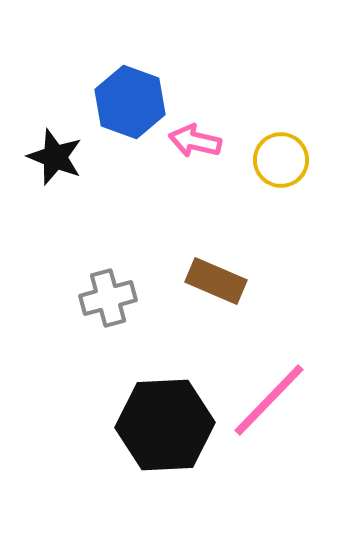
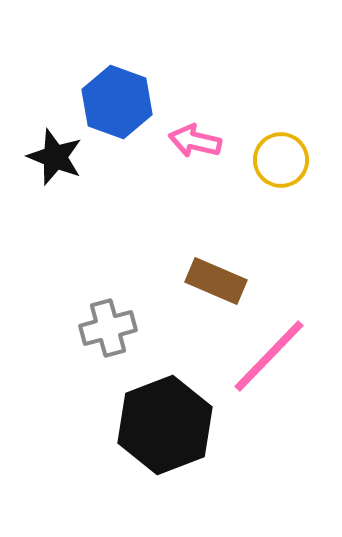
blue hexagon: moved 13 px left
gray cross: moved 30 px down
pink line: moved 44 px up
black hexagon: rotated 18 degrees counterclockwise
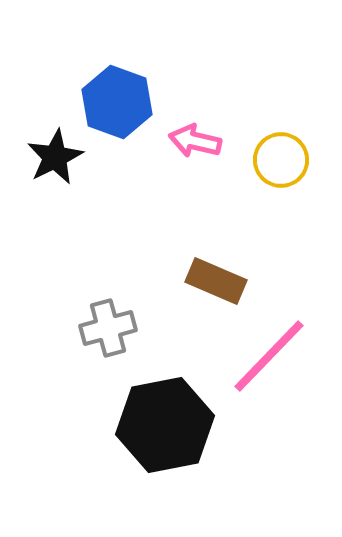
black star: rotated 24 degrees clockwise
black hexagon: rotated 10 degrees clockwise
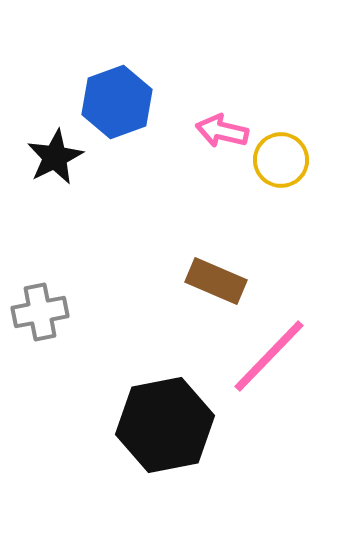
blue hexagon: rotated 20 degrees clockwise
pink arrow: moved 27 px right, 10 px up
gray cross: moved 68 px left, 16 px up; rotated 4 degrees clockwise
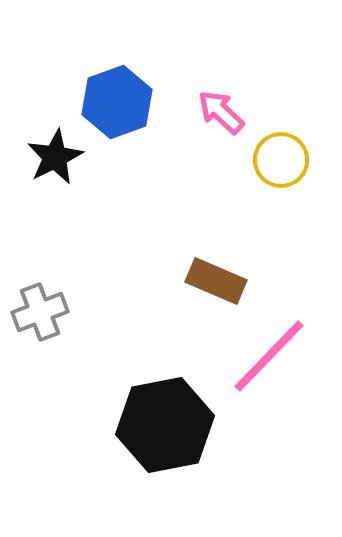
pink arrow: moved 1 px left, 19 px up; rotated 30 degrees clockwise
gray cross: rotated 10 degrees counterclockwise
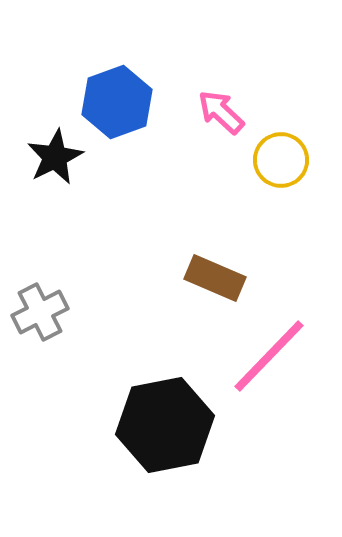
brown rectangle: moved 1 px left, 3 px up
gray cross: rotated 6 degrees counterclockwise
